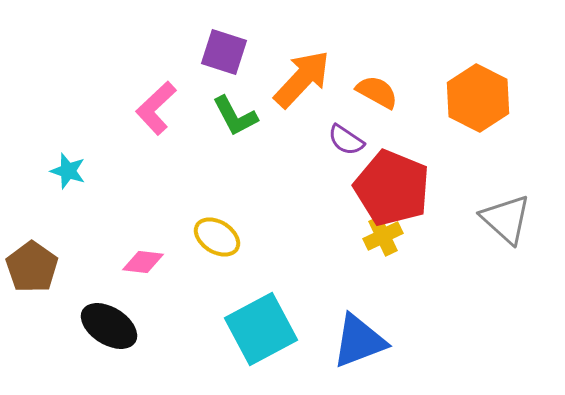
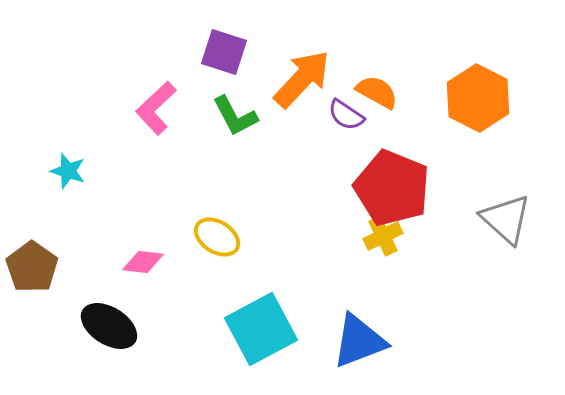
purple semicircle: moved 25 px up
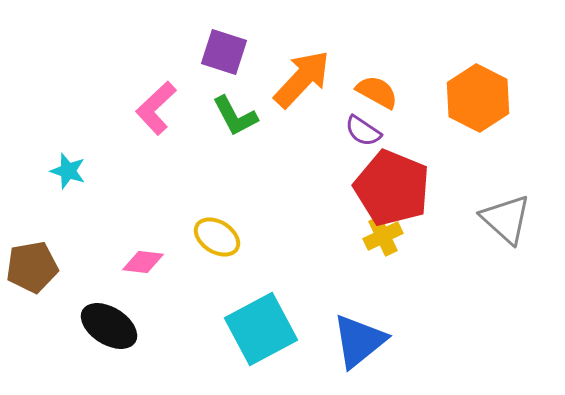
purple semicircle: moved 17 px right, 16 px down
brown pentagon: rotated 27 degrees clockwise
blue triangle: rotated 18 degrees counterclockwise
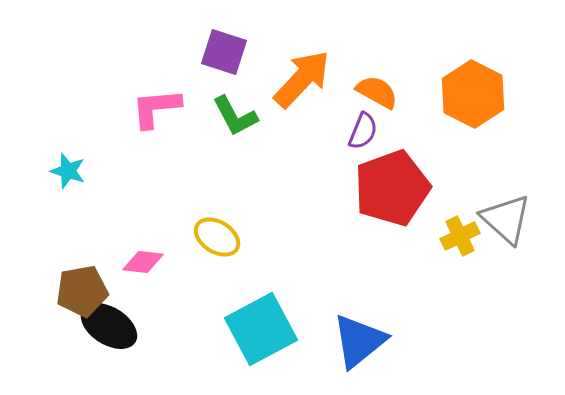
orange hexagon: moved 5 px left, 4 px up
pink L-shape: rotated 38 degrees clockwise
purple semicircle: rotated 102 degrees counterclockwise
red pentagon: rotated 30 degrees clockwise
yellow cross: moved 77 px right
brown pentagon: moved 50 px right, 24 px down
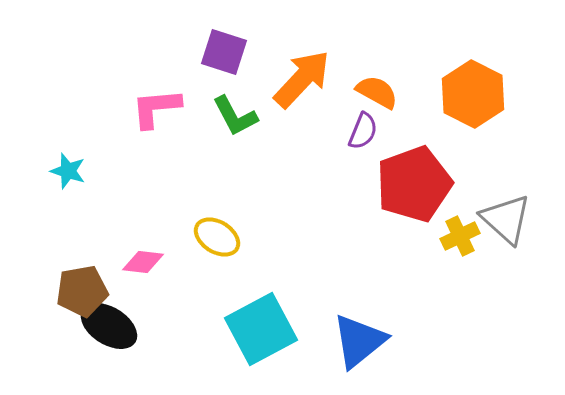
red pentagon: moved 22 px right, 4 px up
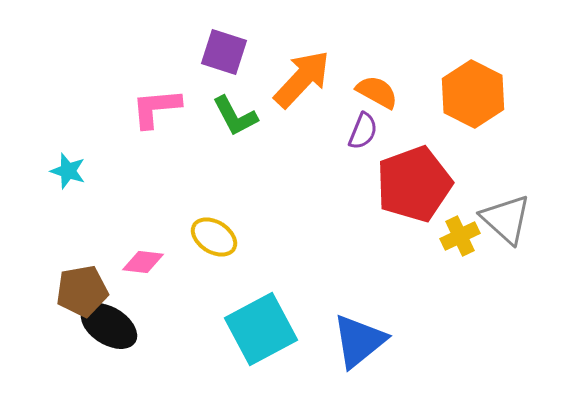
yellow ellipse: moved 3 px left
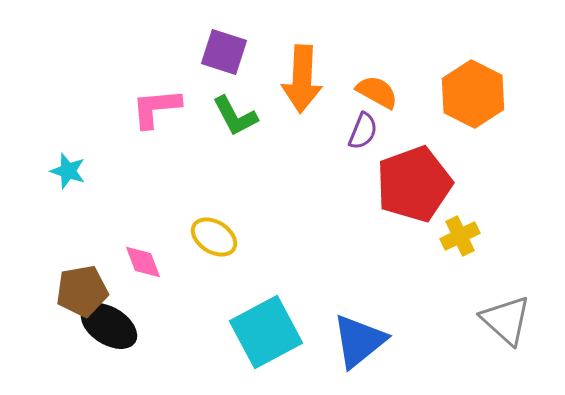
orange arrow: rotated 140 degrees clockwise
gray triangle: moved 101 px down
pink diamond: rotated 63 degrees clockwise
cyan square: moved 5 px right, 3 px down
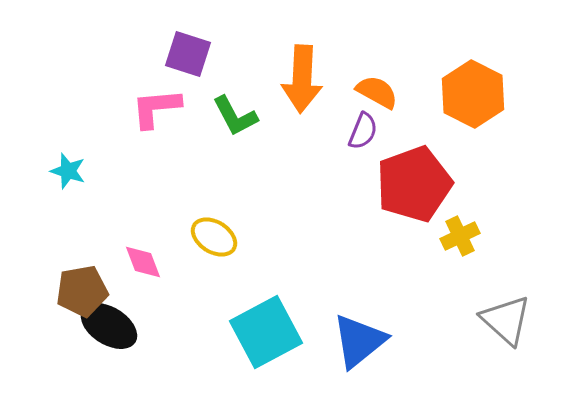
purple square: moved 36 px left, 2 px down
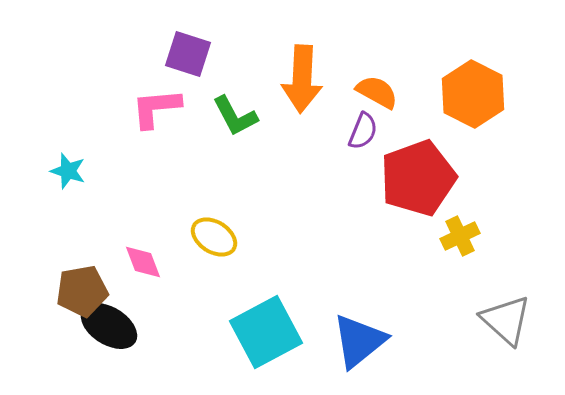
red pentagon: moved 4 px right, 6 px up
